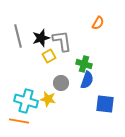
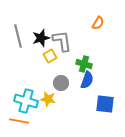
yellow square: moved 1 px right
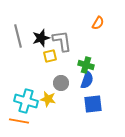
yellow square: rotated 16 degrees clockwise
green cross: moved 2 px right, 1 px down
blue square: moved 12 px left; rotated 12 degrees counterclockwise
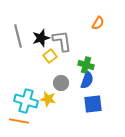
yellow square: rotated 24 degrees counterclockwise
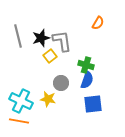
cyan cross: moved 5 px left; rotated 10 degrees clockwise
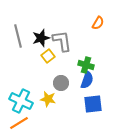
yellow square: moved 2 px left
orange line: moved 2 px down; rotated 42 degrees counterclockwise
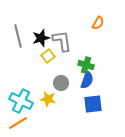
orange line: moved 1 px left
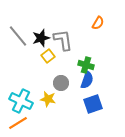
gray line: rotated 25 degrees counterclockwise
gray L-shape: moved 1 px right, 1 px up
blue square: rotated 12 degrees counterclockwise
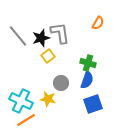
gray L-shape: moved 3 px left, 7 px up
green cross: moved 2 px right, 2 px up
orange line: moved 8 px right, 3 px up
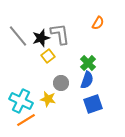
gray L-shape: moved 1 px down
green cross: rotated 28 degrees clockwise
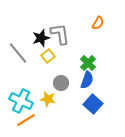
gray line: moved 17 px down
blue square: rotated 30 degrees counterclockwise
